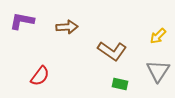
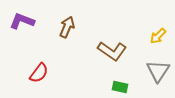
purple L-shape: rotated 10 degrees clockwise
brown arrow: rotated 65 degrees counterclockwise
red semicircle: moved 1 px left, 3 px up
green rectangle: moved 3 px down
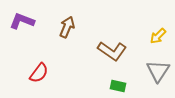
green rectangle: moved 2 px left, 1 px up
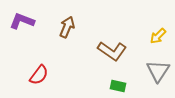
red semicircle: moved 2 px down
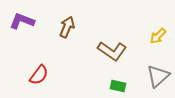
gray triangle: moved 5 px down; rotated 15 degrees clockwise
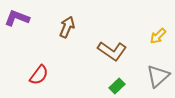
purple L-shape: moved 5 px left, 3 px up
green rectangle: moved 1 px left; rotated 56 degrees counterclockwise
